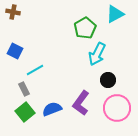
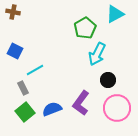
gray rectangle: moved 1 px left, 1 px up
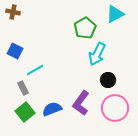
pink circle: moved 2 px left
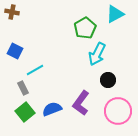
brown cross: moved 1 px left
pink circle: moved 3 px right, 3 px down
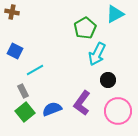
gray rectangle: moved 3 px down
purple L-shape: moved 1 px right
